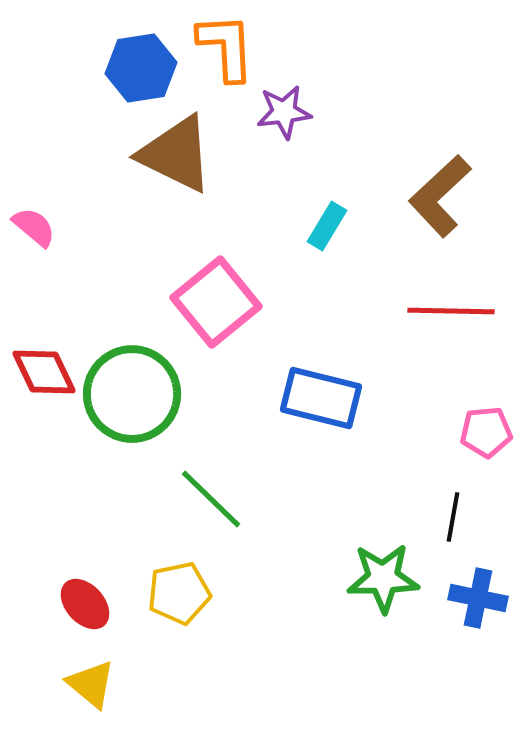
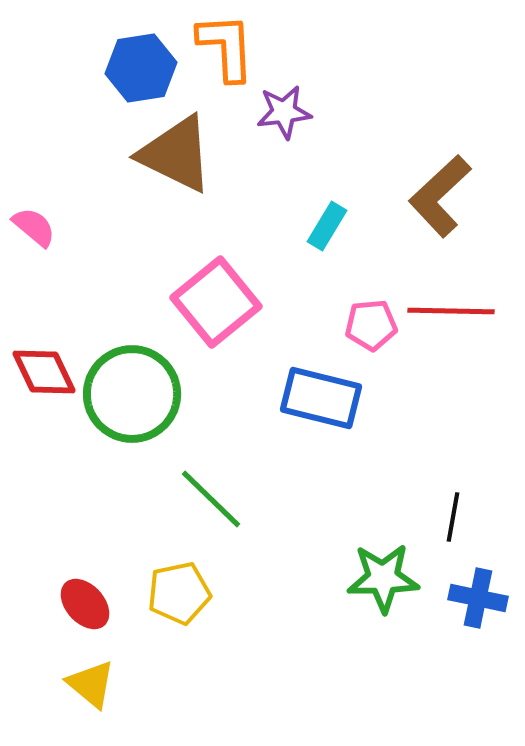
pink pentagon: moved 115 px left, 107 px up
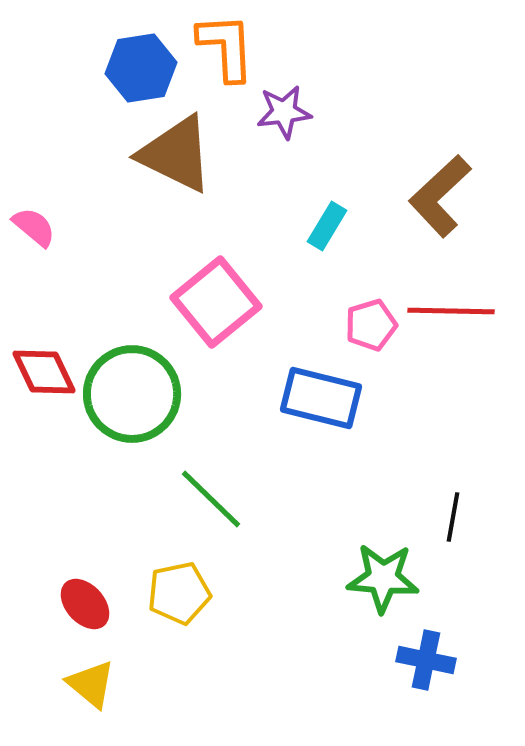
pink pentagon: rotated 12 degrees counterclockwise
green star: rotated 6 degrees clockwise
blue cross: moved 52 px left, 62 px down
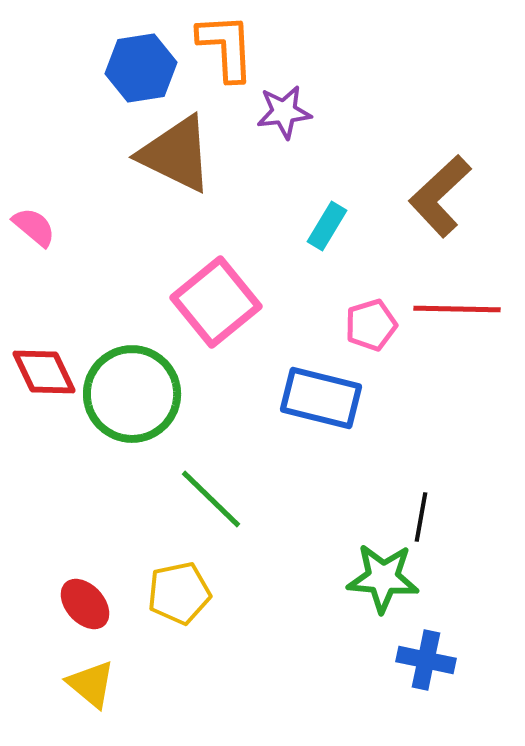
red line: moved 6 px right, 2 px up
black line: moved 32 px left
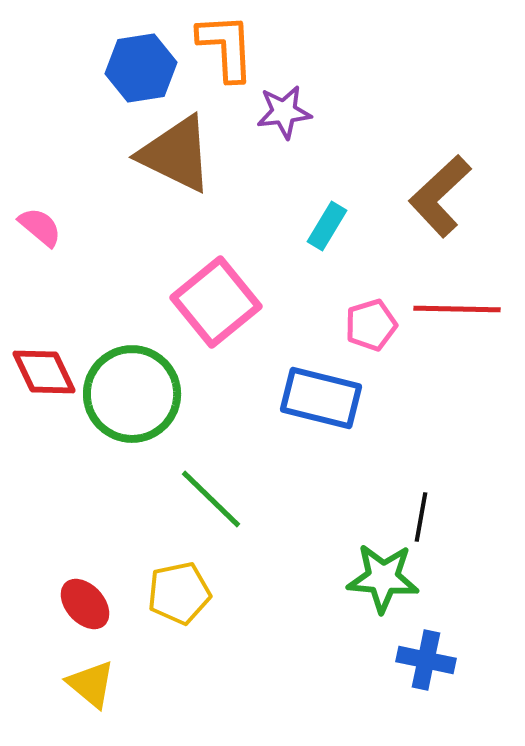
pink semicircle: moved 6 px right
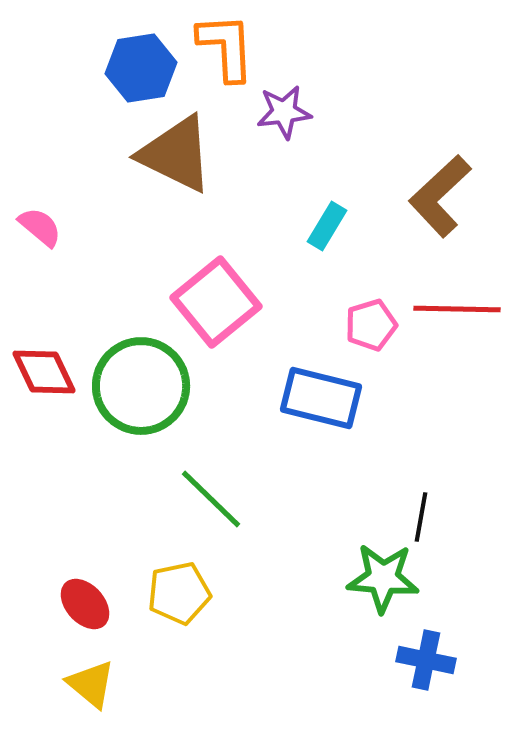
green circle: moved 9 px right, 8 px up
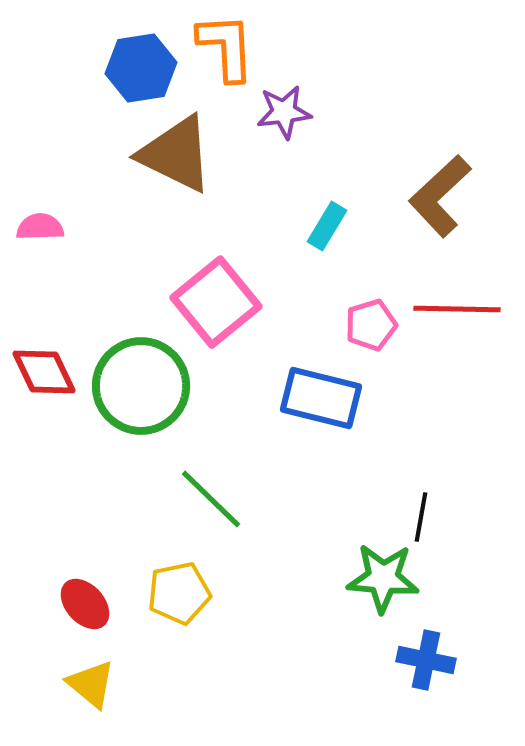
pink semicircle: rotated 42 degrees counterclockwise
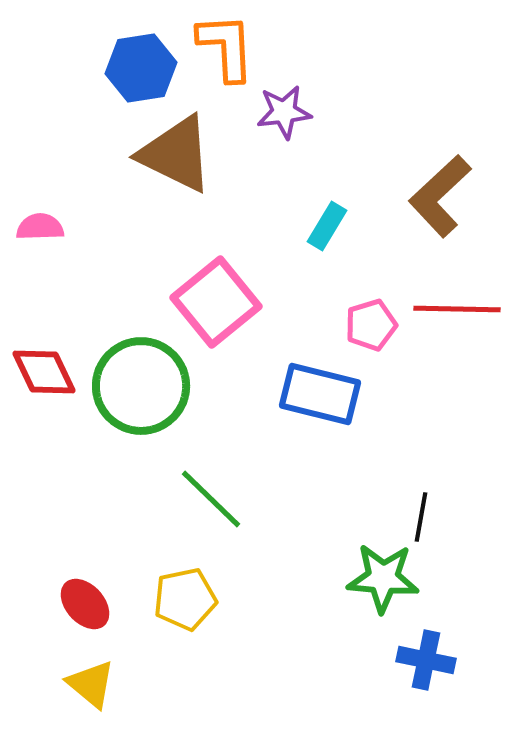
blue rectangle: moved 1 px left, 4 px up
yellow pentagon: moved 6 px right, 6 px down
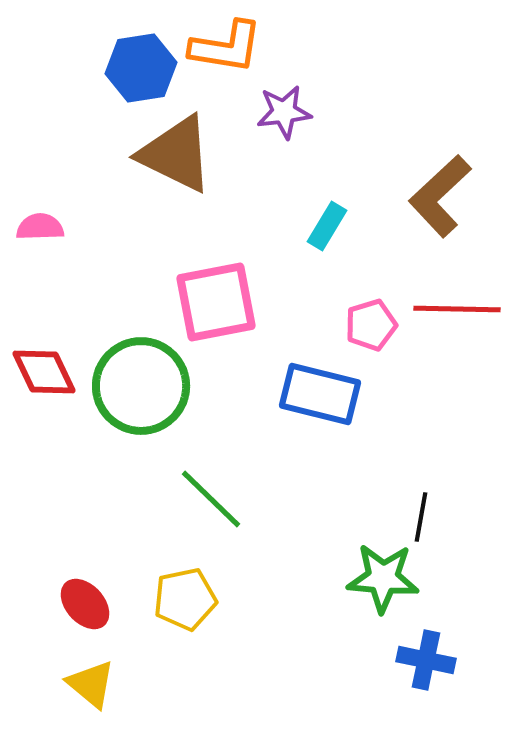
orange L-shape: rotated 102 degrees clockwise
pink square: rotated 28 degrees clockwise
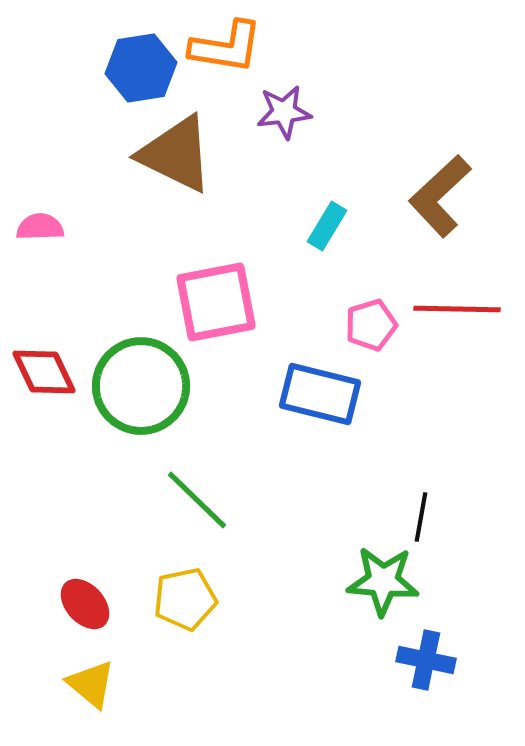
green line: moved 14 px left, 1 px down
green star: moved 3 px down
